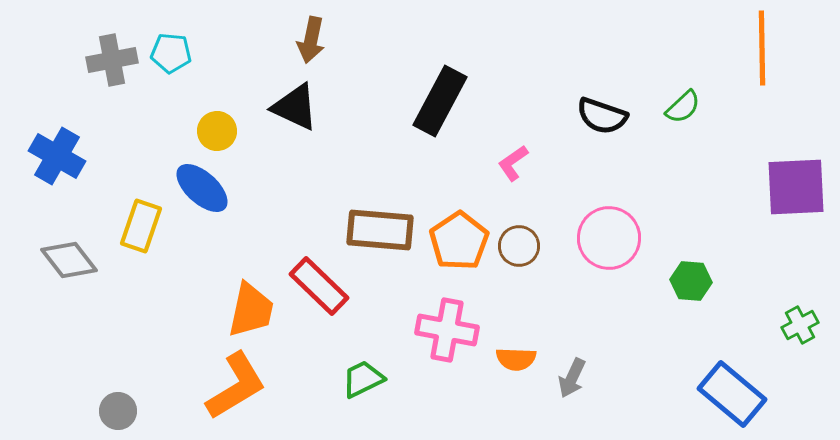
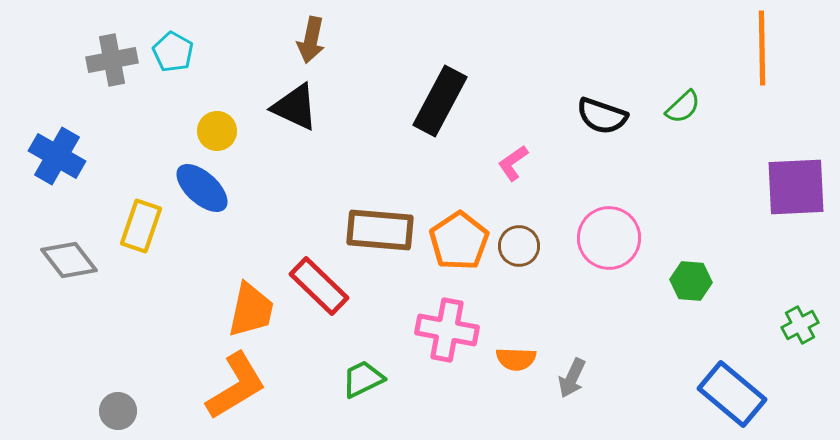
cyan pentagon: moved 2 px right, 1 px up; rotated 24 degrees clockwise
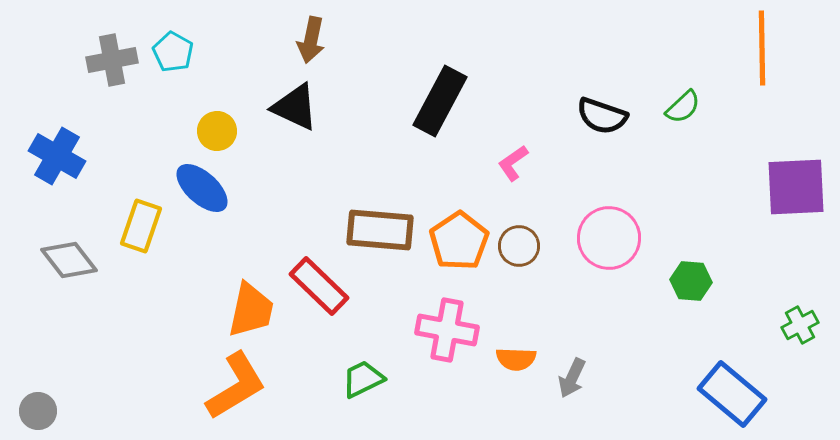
gray circle: moved 80 px left
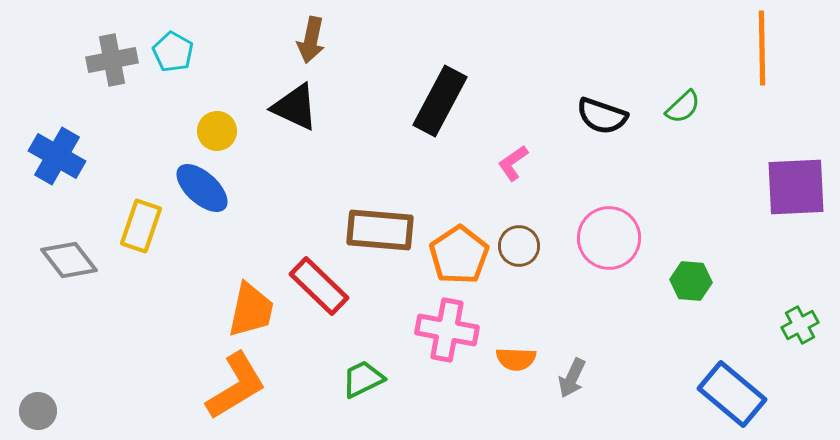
orange pentagon: moved 14 px down
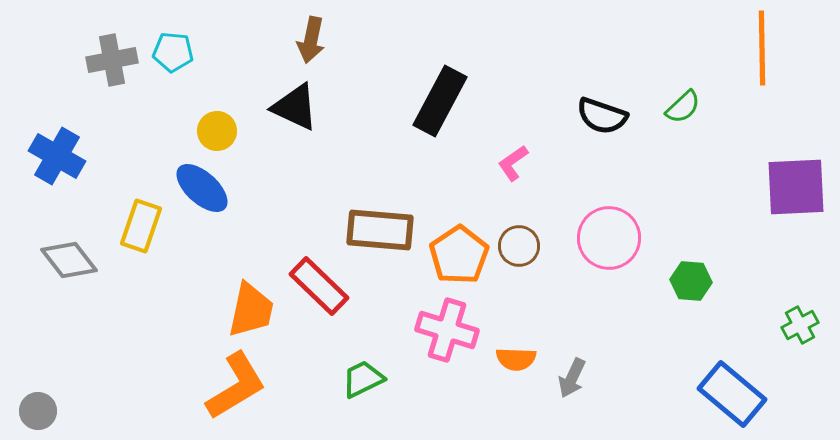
cyan pentagon: rotated 24 degrees counterclockwise
pink cross: rotated 6 degrees clockwise
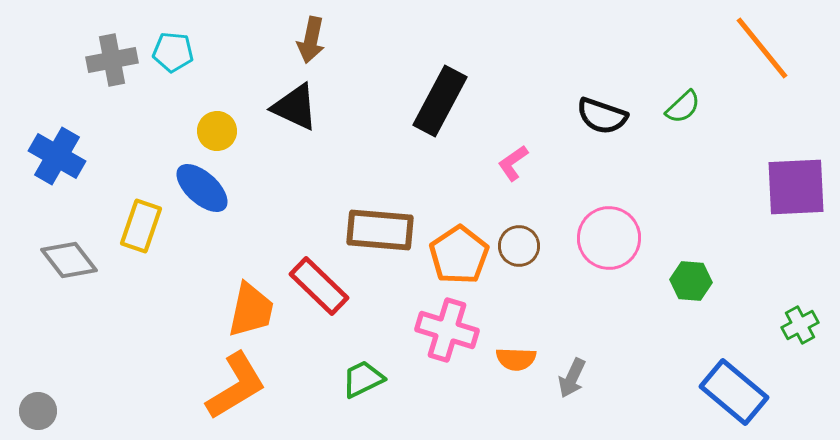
orange line: rotated 38 degrees counterclockwise
blue rectangle: moved 2 px right, 2 px up
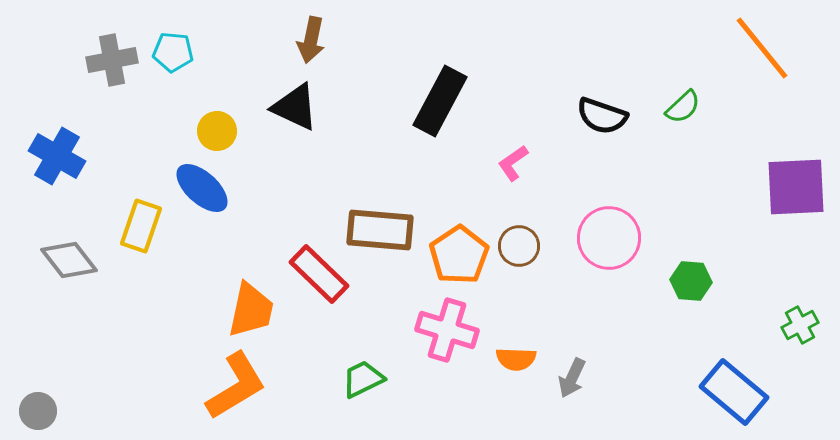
red rectangle: moved 12 px up
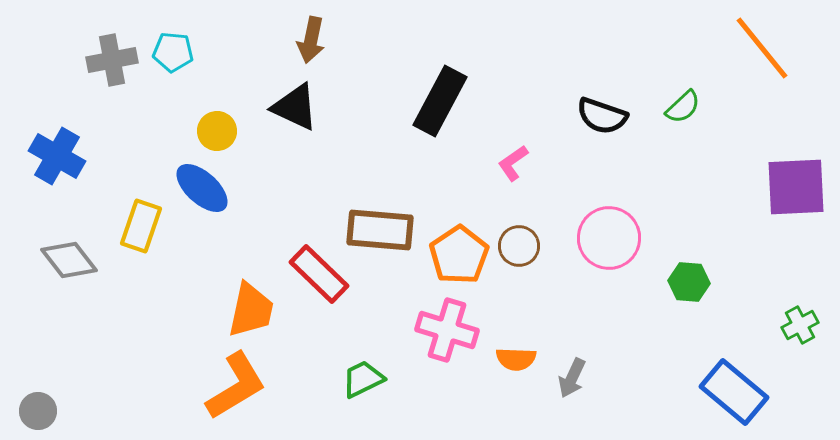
green hexagon: moved 2 px left, 1 px down
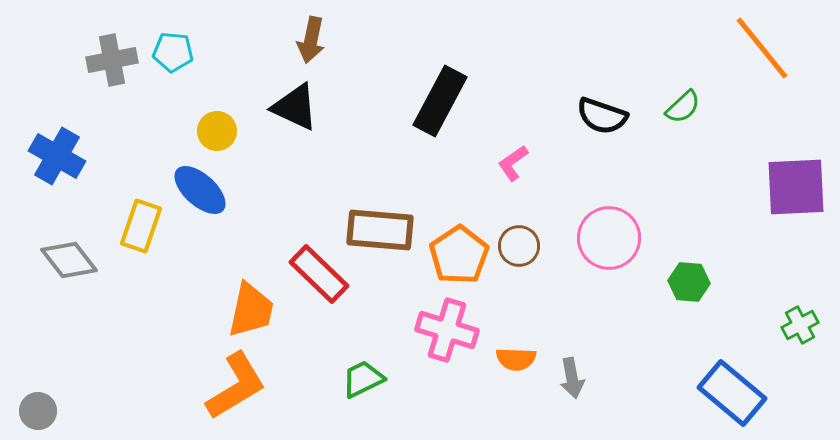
blue ellipse: moved 2 px left, 2 px down
gray arrow: rotated 36 degrees counterclockwise
blue rectangle: moved 2 px left, 1 px down
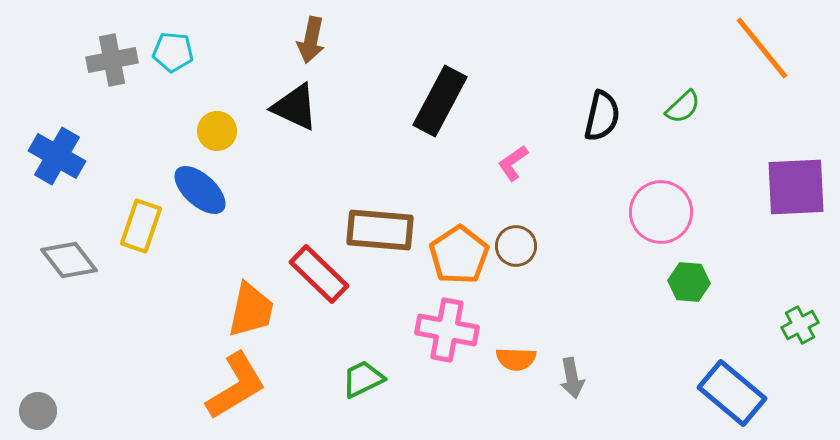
black semicircle: rotated 96 degrees counterclockwise
pink circle: moved 52 px right, 26 px up
brown circle: moved 3 px left
pink cross: rotated 6 degrees counterclockwise
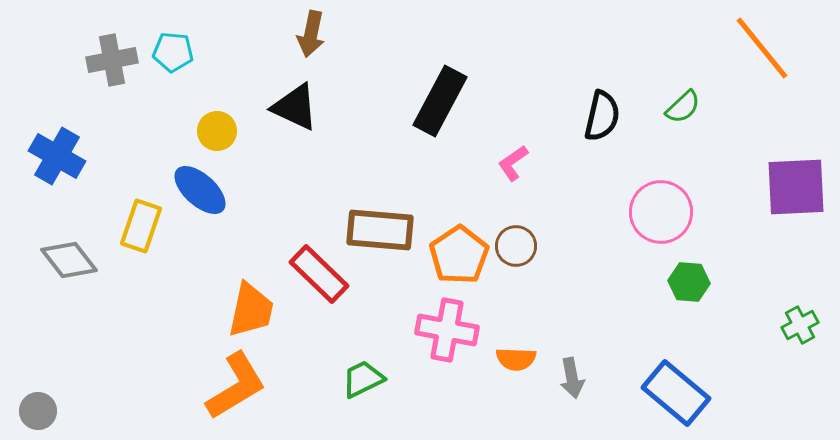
brown arrow: moved 6 px up
blue rectangle: moved 56 px left
